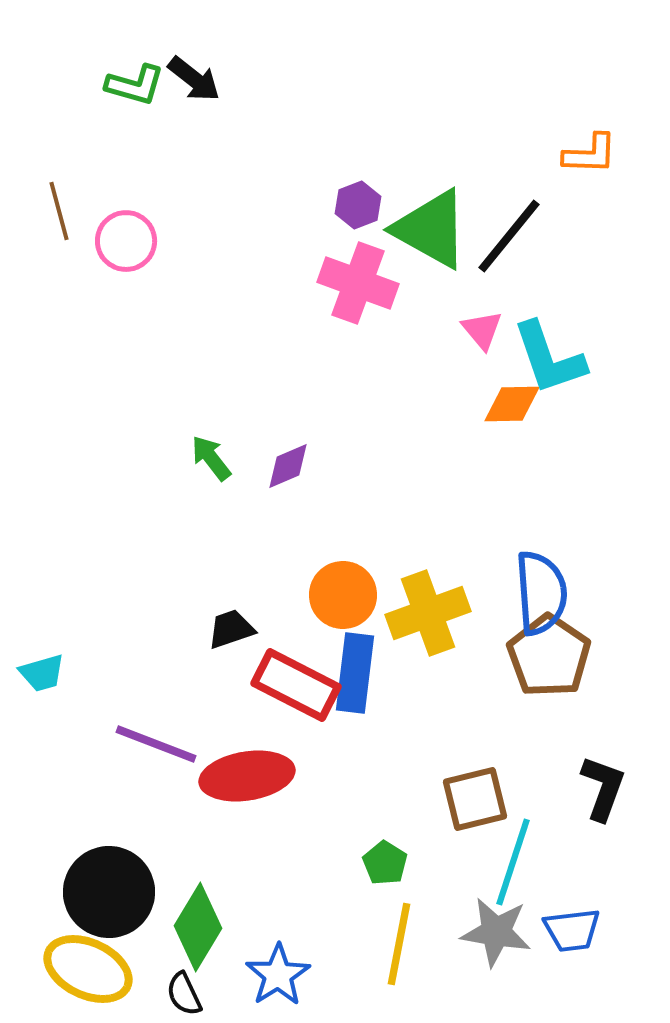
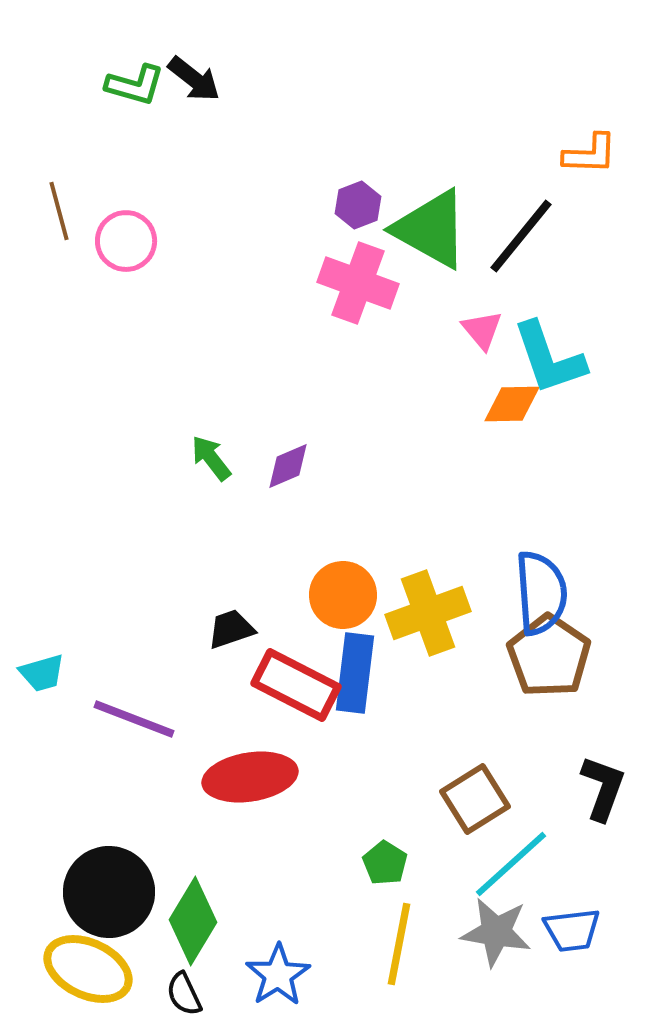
black line: moved 12 px right
purple line: moved 22 px left, 25 px up
red ellipse: moved 3 px right, 1 px down
brown square: rotated 18 degrees counterclockwise
cyan line: moved 2 px left, 2 px down; rotated 30 degrees clockwise
green diamond: moved 5 px left, 6 px up
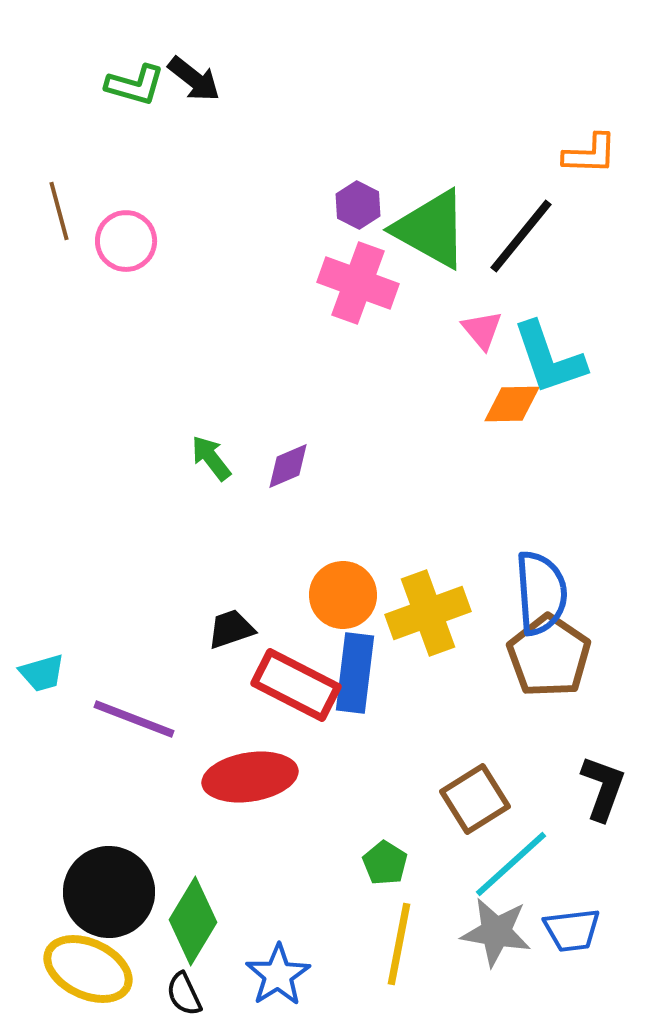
purple hexagon: rotated 12 degrees counterclockwise
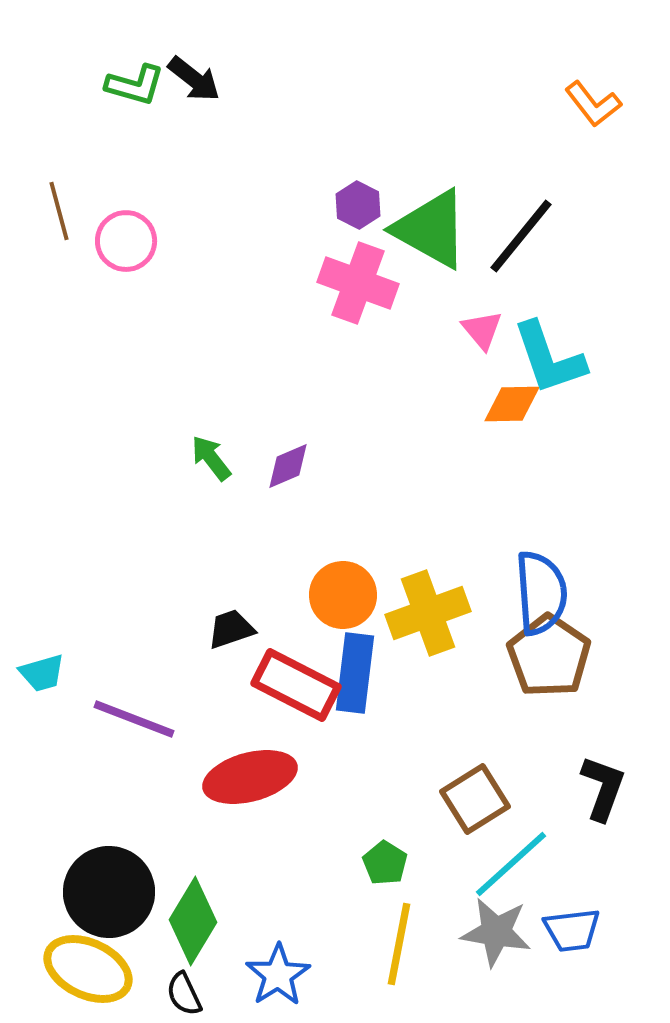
orange L-shape: moved 3 px right, 50 px up; rotated 50 degrees clockwise
red ellipse: rotated 6 degrees counterclockwise
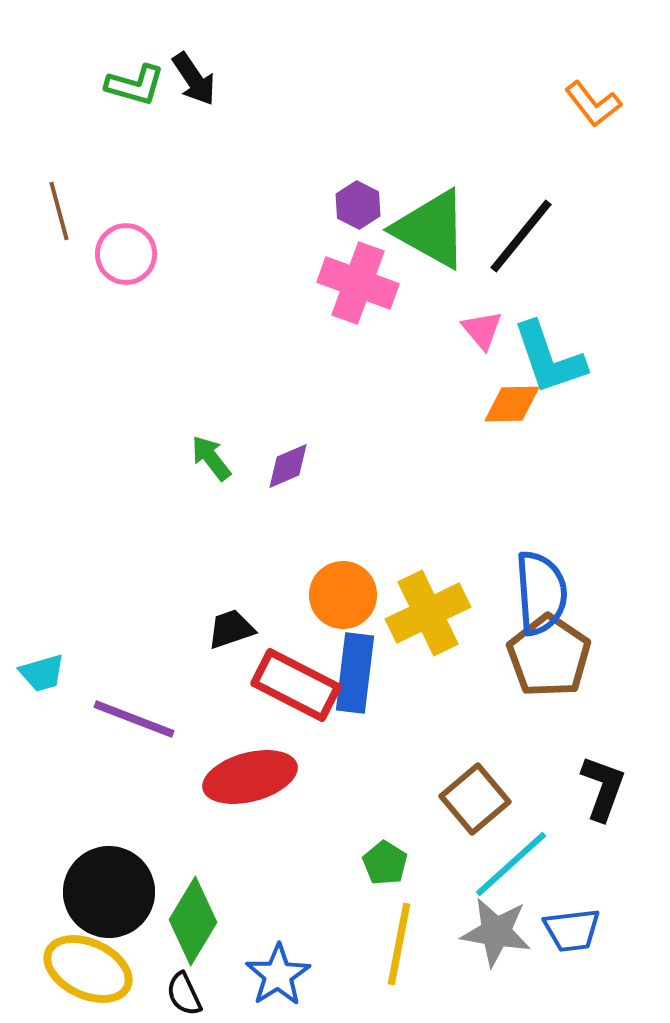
black arrow: rotated 18 degrees clockwise
pink circle: moved 13 px down
yellow cross: rotated 6 degrees counterclockwise
brown square: rotated 8 degrees counterclockwise
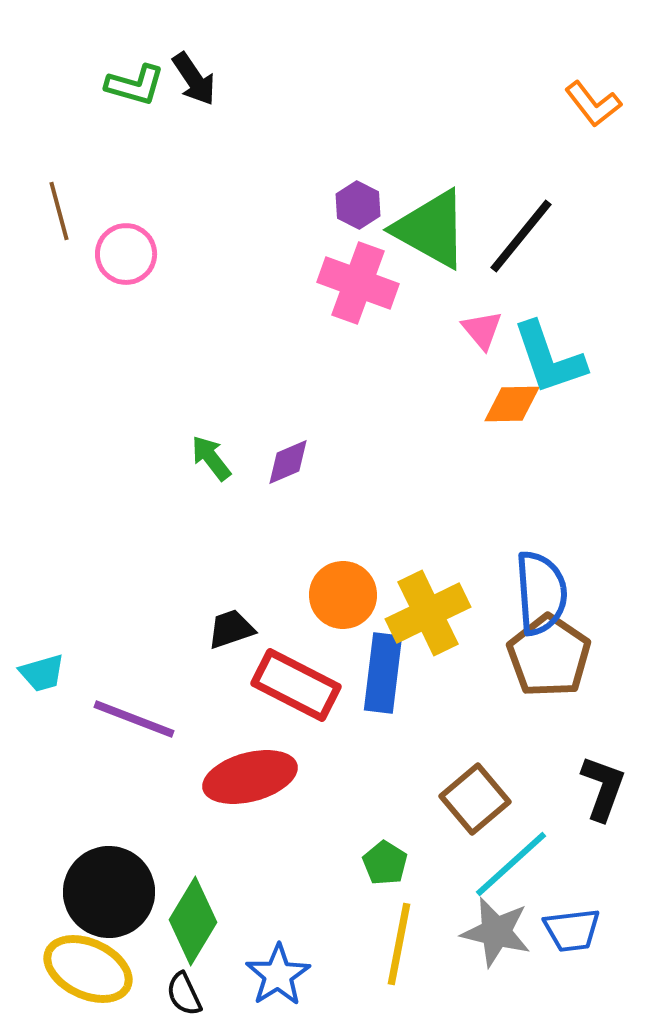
purple diamond: moved 4 px up
blue rectangle: moved 28 px right
gray star: rotated 4 degrees clockwise
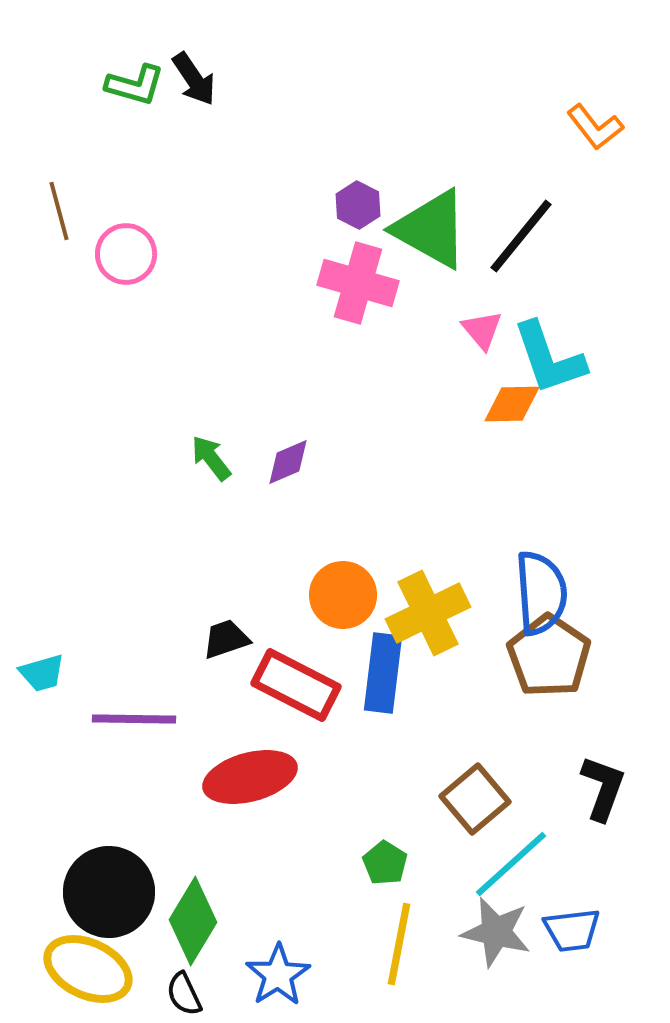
orange L-shape: moved 2 px right, 23 px down
pink cross: rotated 4 degrees counterclockwise
black trapezoid: moved 5 px left, 10 px down
purple line: rotated 20 degrees counterclockwise
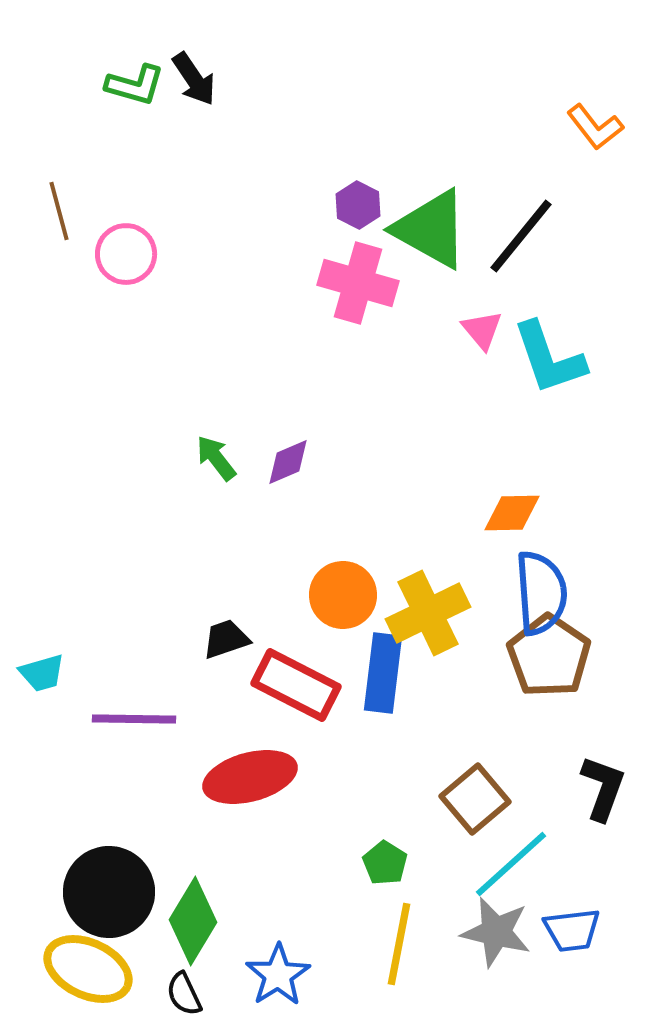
orange diamond: moved 109 px down
green arrow: moved 5 px right
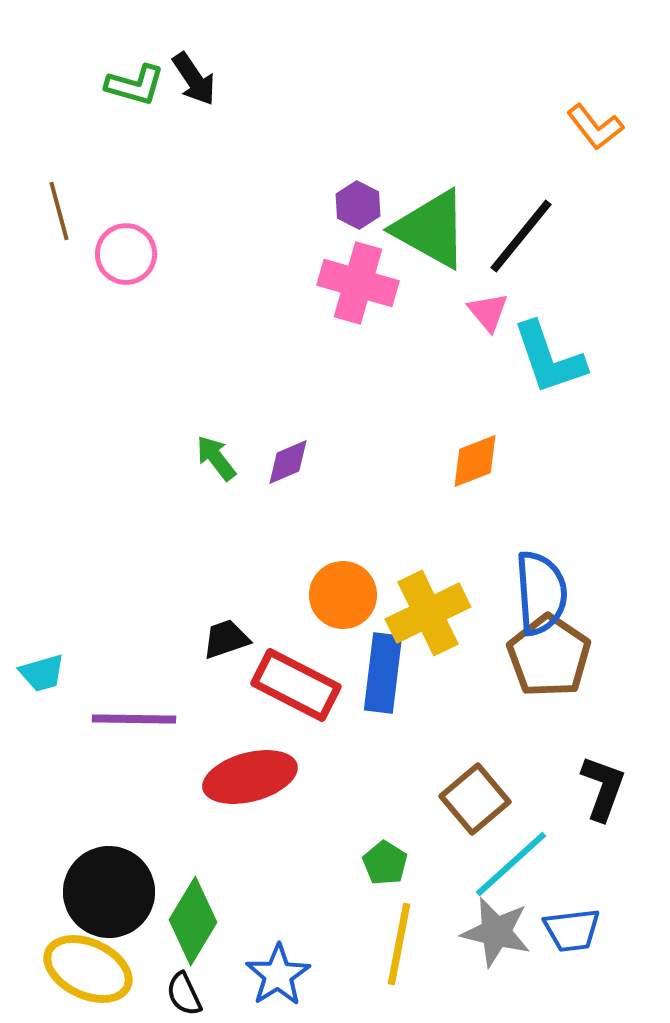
pink triangle: moved 6 px right, 18 px up
orange diamond: moved 37 px left, 52 px up; rotated 20 degrees counterclockwise
